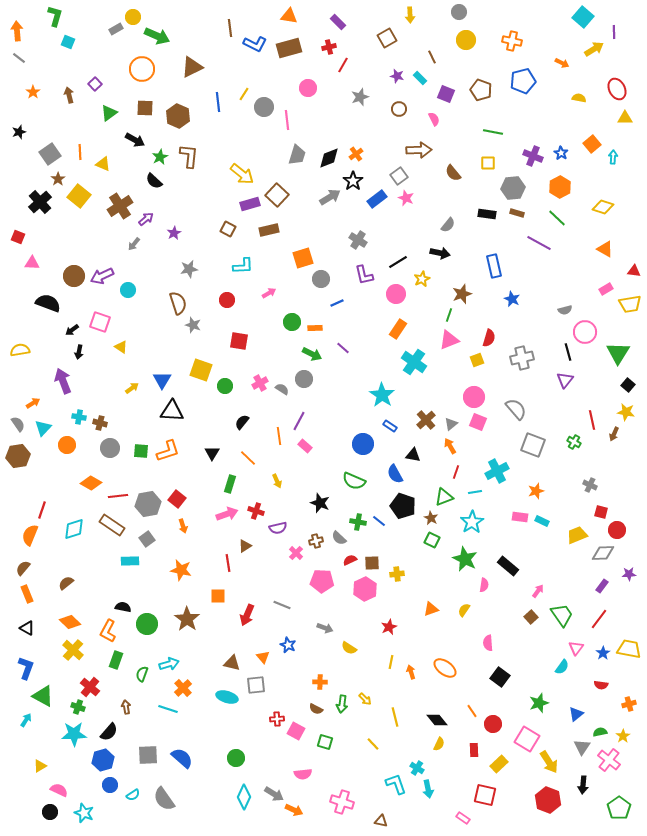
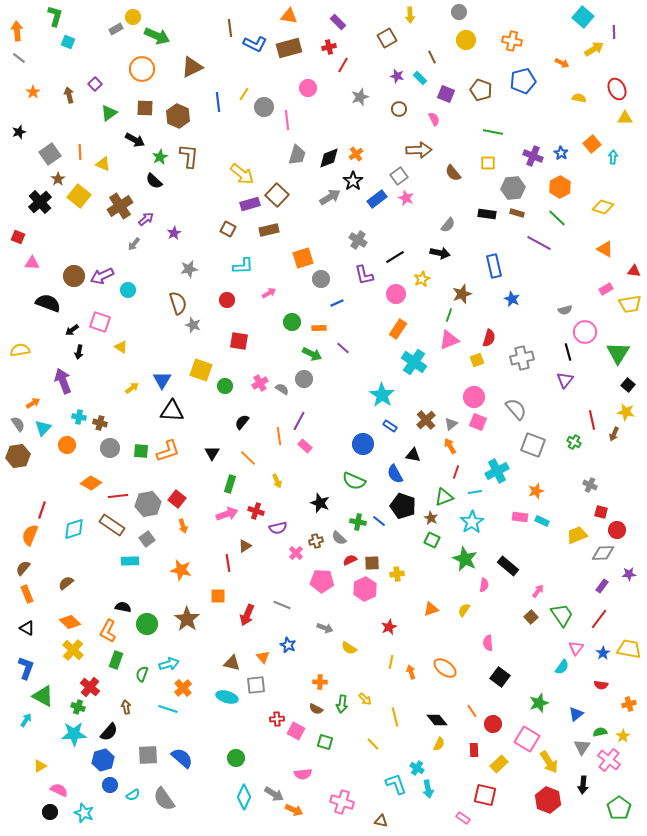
black line at (398, 262): moved 3 px left, 5 px up
orange rectangle at (315, 328): moved 4 px right
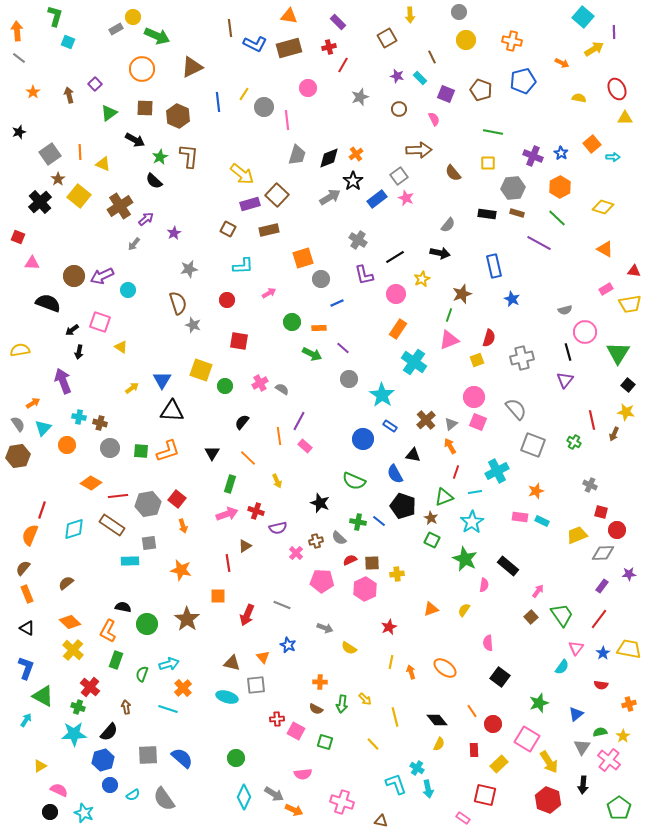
cyan arrow at (613, 157): rotated 88 degrees clockwise
gray circle at (304, 379): moved 45 px right
blue circle at (363, 444): moved 5 px up
gray square at (147, 539): moved 2 px right, 4 px down; rotated 28 degrees clockwise
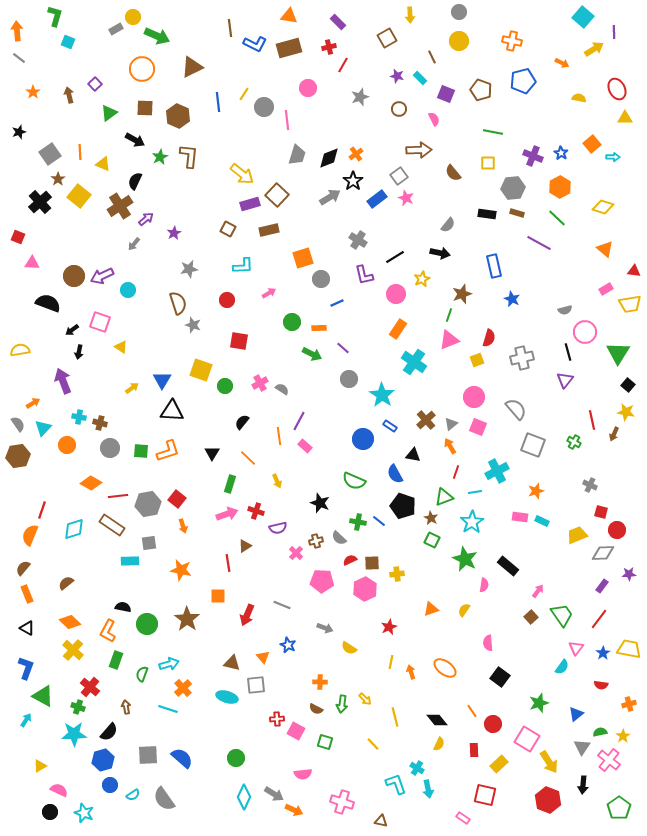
yellow circle at (466, 40): moved 7 px left, 1 px down
black semicircle at (154, 181): moved 19 px left; rotated 72 degrees clockwise
orange triangle at (605, 249): rotated 12 degrees clockwise
pink square at (478, 422): moved 5 px down
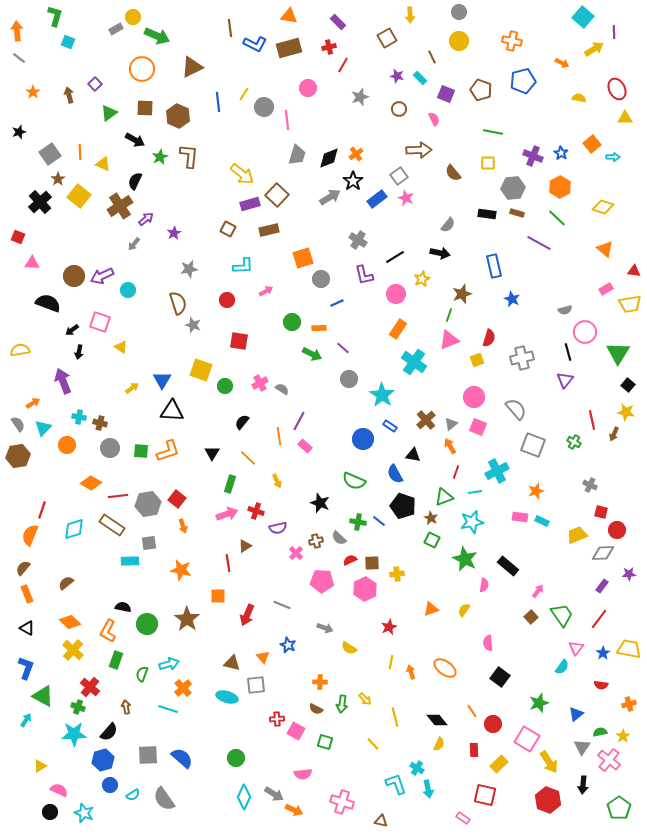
pink arrow at (269, 293): moved 3 px left, 2 px up
cyan star at (472, 522): rotated 20 degrees clockwise
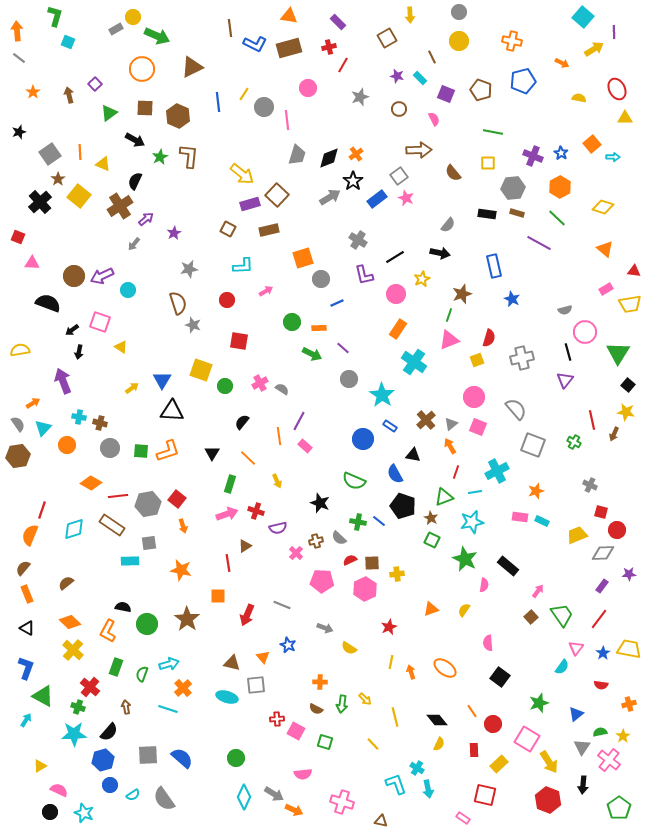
green rectangle at (116, 660): moved 7 px down
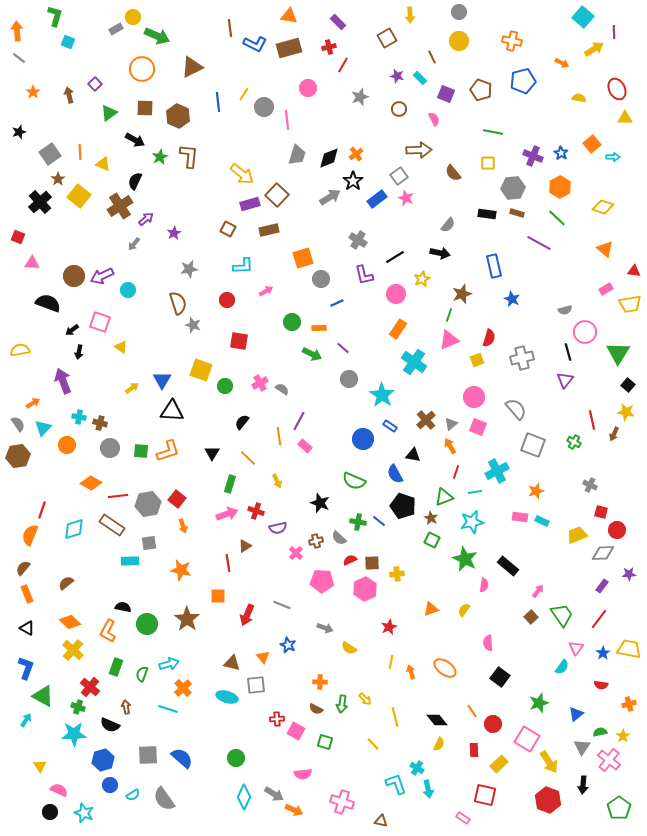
black semicircle at (109, 732): moved 1 px right, 7 px up; rotated 72 degrees clockwise
yellow triangle at (40, 766): rotated 32 degrees counterclockwise
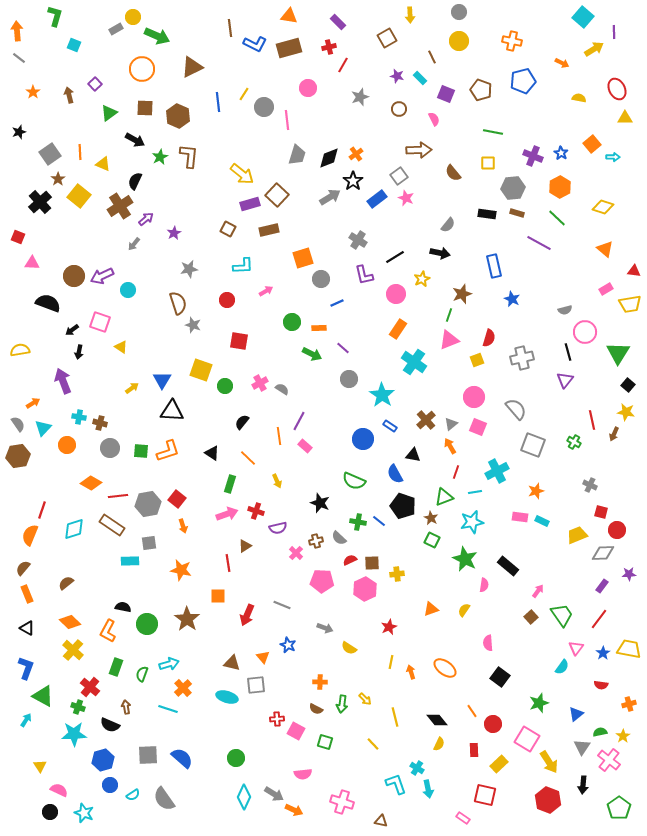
cyan square at (68, 42): moved 6 px right, 3 px down
black triangle at (212, 453): rotated 28 degrees counterclockwise
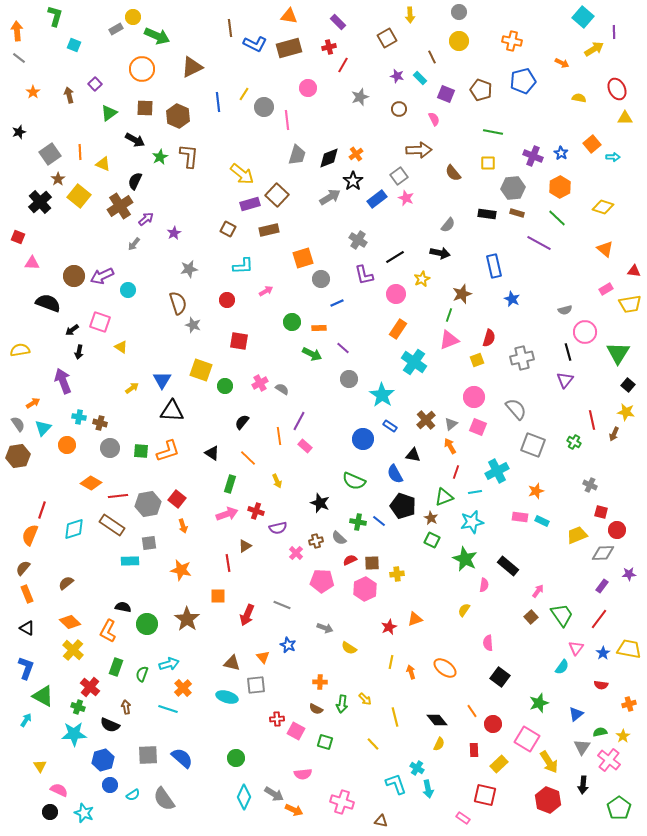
orange triangle at (431, 609): moved 16 px left, 10 px down
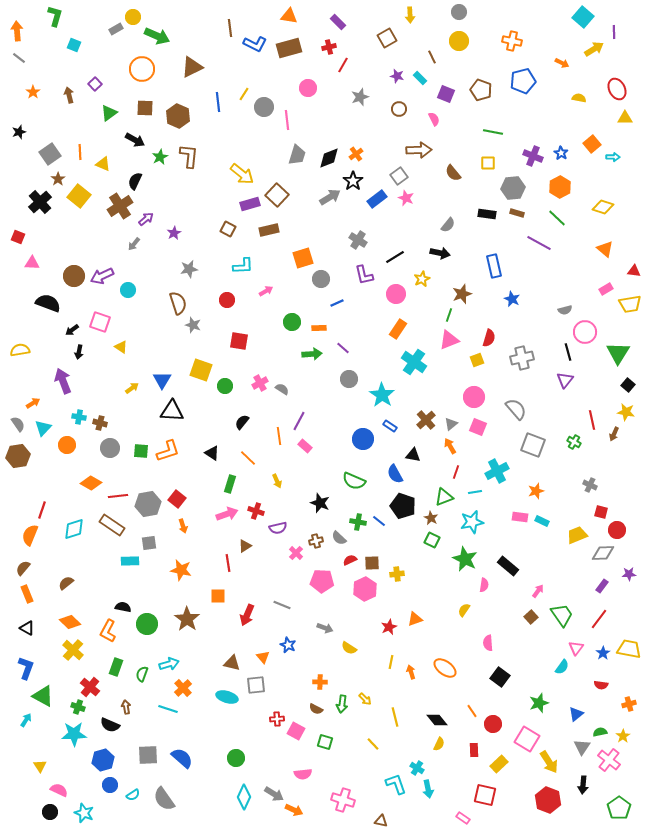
green arrow at (312, 354): rotated 30 degrees counterclockwise
pink cross at (342, 802): moved 1 px right, 2 px up
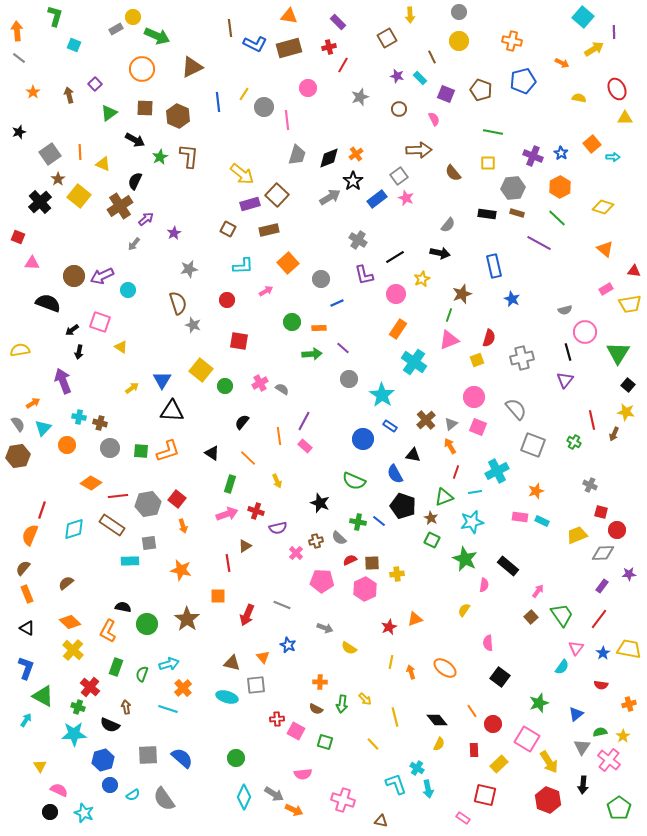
orange square at (303, 258): moved 15 px left, 5 px down; rotated 25 degrees counterclockwise
yellow square at (201, 370): rotated 20 degrees clockwise
purple line at (299, 421): moved 5 px right
